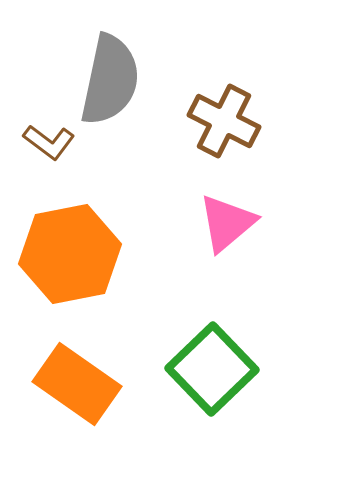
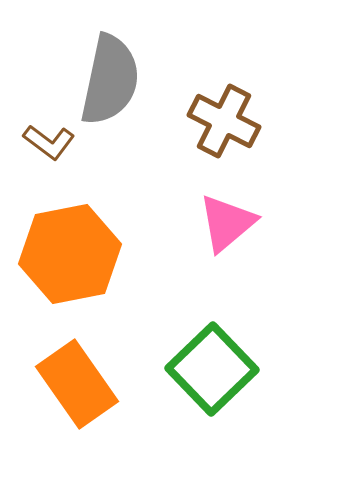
orange rectangle: rotated 20 degrees clockwise
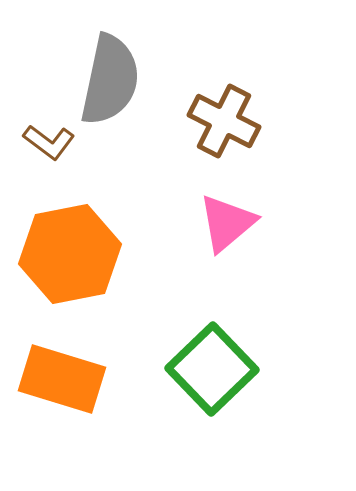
orange rectangle: moved 15 px left, 5 px up; rotated 38 degrees counterclockwise
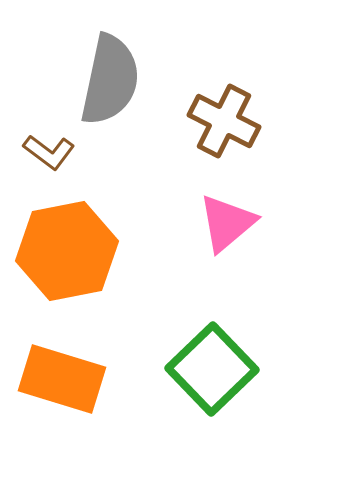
brown L-shape: moved 10 px down
orange hexagon: moved 3 px left, 3 px up
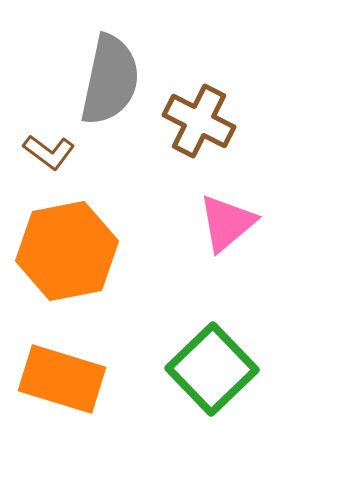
brown cross: moved 25 px left
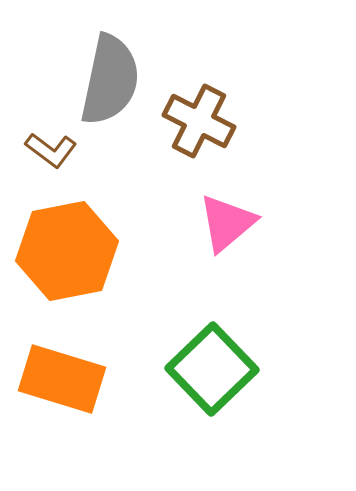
brown L-shape: moved 2 px right, 2 px up
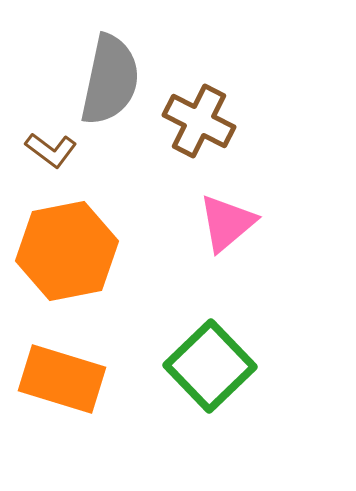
green square: moved 2 px left, 3 px up
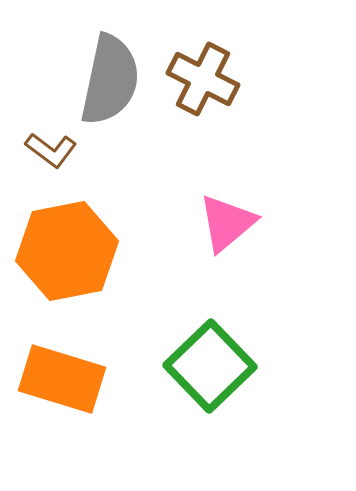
brown cross: moved 4 px right, 42 px up
